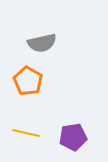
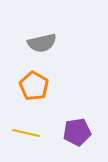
orange pentagon: moved 6 px right, 5 px down
purple pentagon: moved 4 px right, 5 px up
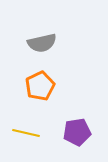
orange pentagon: moved 6 px right; rotated 16 degrees clockwise
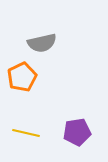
orange pentagon: moved 18 px left, 9 px up
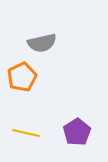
purple pentagon: rotated 24 degrees counterclockwise
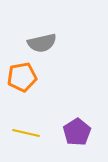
orange pentagon: rotated 16 degrees clockwise
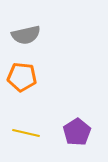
gray semicircle: moved 16 px left, 8 px up
orange pentagon: rotated 16 degrees clockwise
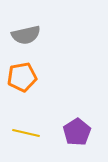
orange pentagon: rotated 16 degrees counterclockwise
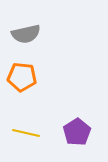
gray semicircle: moved 1 px up
orange pentagon: rotated 16 degrees clockwise
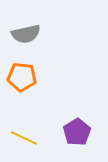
yellow line: moved 2 px left, 5 px down; rotated 12 degrees clockwise
